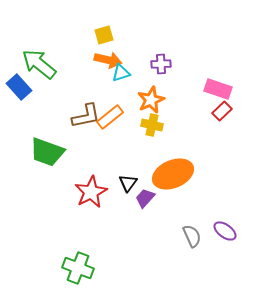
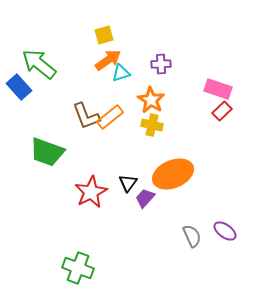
orange arrow: rotated 48 degrees counterclockwise
orange star: rotated 16 degrees counterclockwise
brown L-shape: rotated 80 degrees clockwise
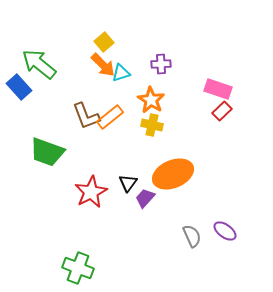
yellow square: moved 7 px down; rotated 24 degrees counterclockwise
orange arrow: moved 5 px left, 5 px down; rotated 80 degrees clockwise
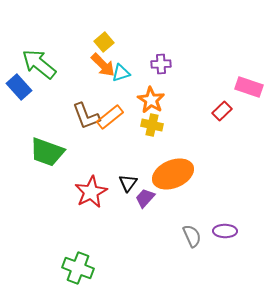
pink rectangle: moved 31 px right, 2 px up
purple ellipse: rotated 35 degrees counterclockwise
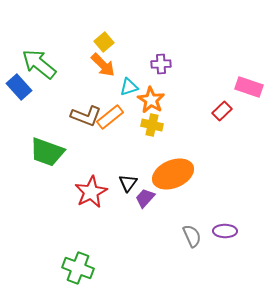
cyan triangle: moved 8 px right, 14 px down
brown L-shape: rotated 48 degrees counterclockwise
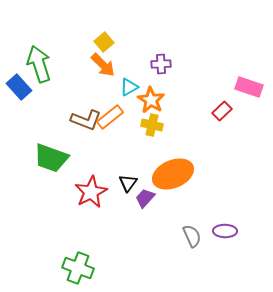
green arrow: rotated 33 degrees clockwise
cyan triangle: rotated 12 degrees counterclockwise
brown L-shape: moved 4 px down
green trapezoid: moved 4 px right, 6 px down
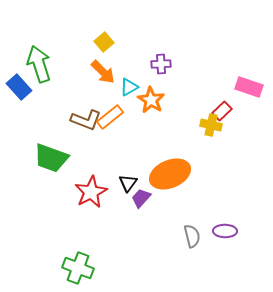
orange arrow: moved 7 px down
yellow cross: moved 59 px right
orange ellipse: moved 3 px left
purple trapezoid: moved 4 px left
gray semicircle: rotated 10 degrees clockwise
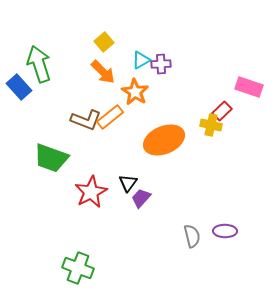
cyan triangle: moved 12 px right, 27 px up
orange star: moved 16 px left, 8 px up
orange ellipse: moved 6 px left, 34 px up
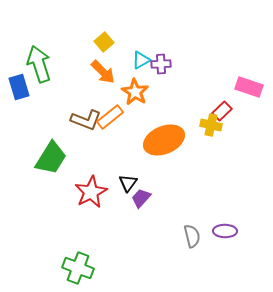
blue rectangle: rotated 25 degrees clockwise
green trapezoid: rotated 78 degrees counterclockwise
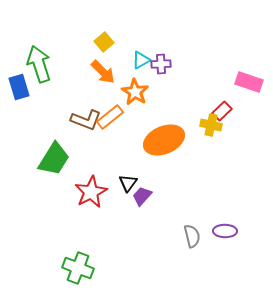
pink rectangle: moved 5 px up
green trapezoid: moved 3 px right, 1 px down
purple trapezoid: moved 1 px right, 2 px up
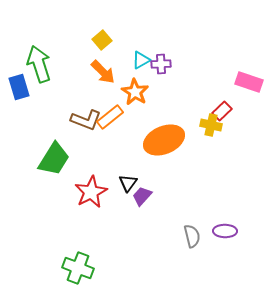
yellow square: moved 2 px left, 2 px up
